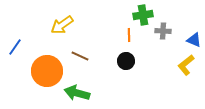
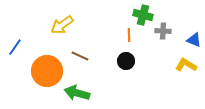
green cross: rotated 24 degrees clockwise
yellow L-shape: rotated 70 degrees clockwise
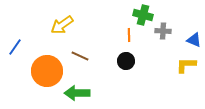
yellow L-shape: rotated 30 degrees counterclockwise
green arrow: rotated 15 degrees counterclockwise
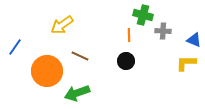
yellow L-shape: moved 2 px up
green arrow: rotated 20 degrees counterclockwise
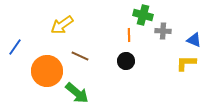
green arrow: rotated 120 degrees counterclockwise
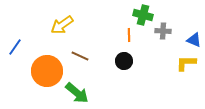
black circle: moved 2 px left
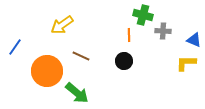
brown line: moved 1 px right
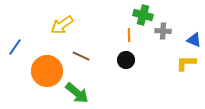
black circle: moved 2 px right, 1 px up
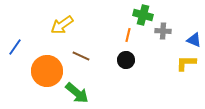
orange line: moved 1 px left; rotated 16 degrees clockwise
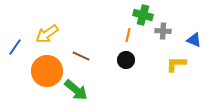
yellow arrow: moved 15 px left, 9 px down
yellow L-shape: moved 10 px left, 1 px down
green arrow: moved 1 px left, 3 px up
